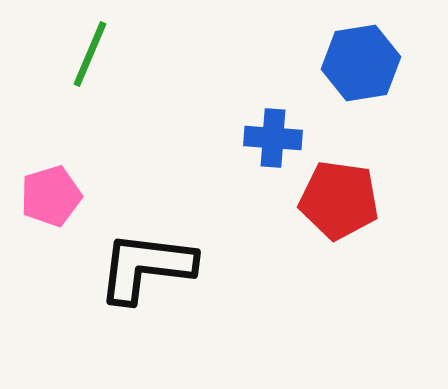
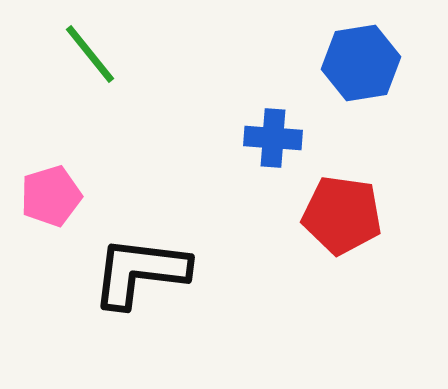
green line: rotated 62 degrees counterclockwise
red pentagon: moved 3 px right, 15 px down
black L-shape: moved 6 px left, 5 px down
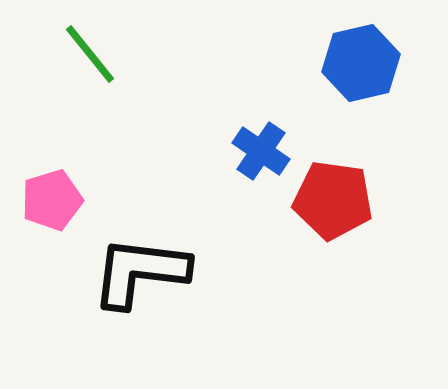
blue hexagon: rotated 4 degrees counterclockwise
blue cross: moved 12 px left, 13 px down; rotated 30 degrees clockwise
pink pentagon: moved 1 px right, 4 px down
red pentagon: moved 9 px left, 15 px up
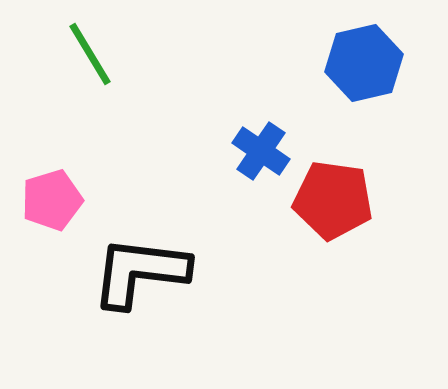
green line: rotated 8 degrees clockwise
blue hexagon: moved 3 px right
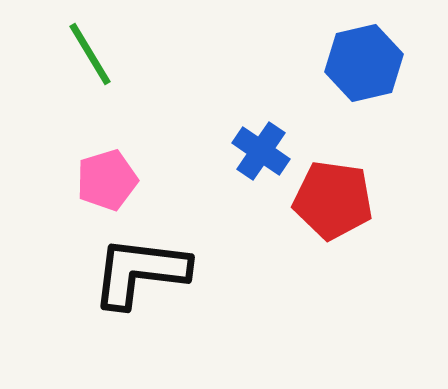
pink pentagon: moved 55 px right, 20 px up
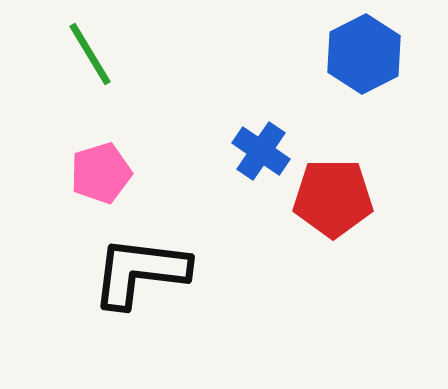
blue hexagon: moved 9 px up; rotated 14 degrees counterclockwise
pink pentagon: moved 6 px left, 7 px up
red pentagon: moved 2 px up; rotated 8 degrees counterclockwise
